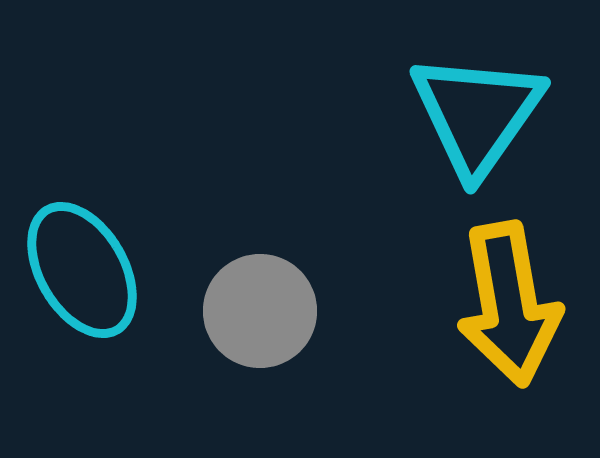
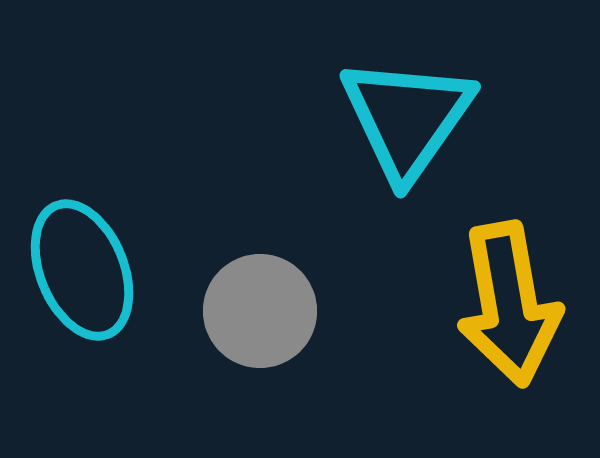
cyan triangle: moved 70 px left, 4 px down
cyan ellipse: rotated 8 degrees clockwise
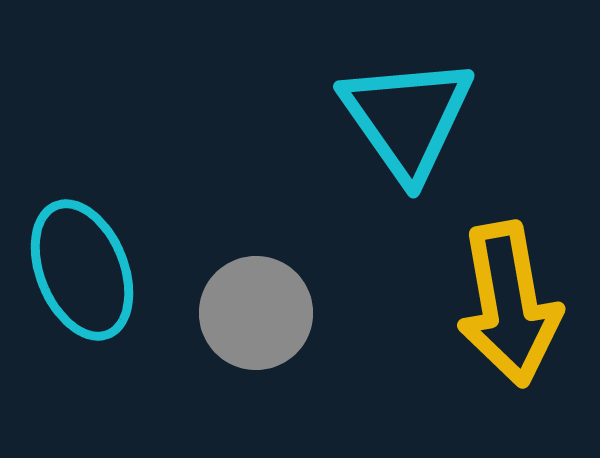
cyan triangle: rotated 10 degrees counterclockwise
gray circle: moved 4 px left, 2 px down
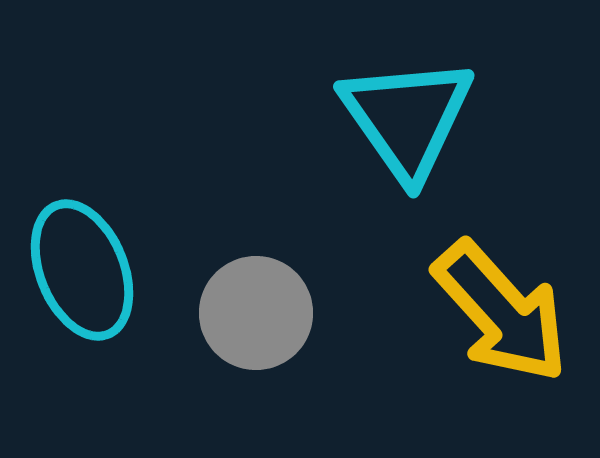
yellow arrow: moved 8 px left, 8 px down; rotated 32 degrees counterclockwise
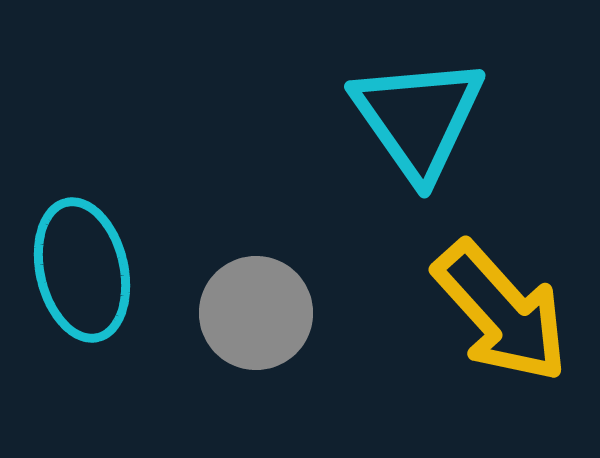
cyan triangle: moved 11 px right
cyan ellipse: rotated 9 degrees clockwise
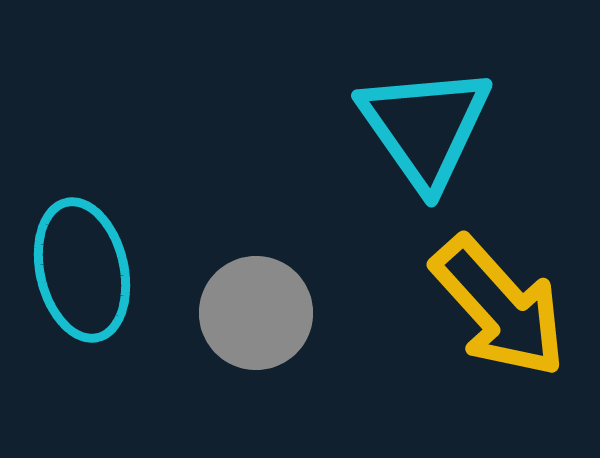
cyan triangle: moved 7 px right, 9 px down
yellow arrow: moved 2 px left, 5 px up
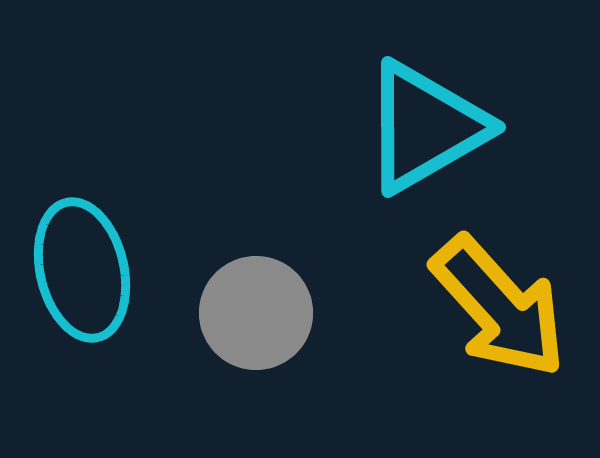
cyan triangle: rotated 35 degrees clockwise
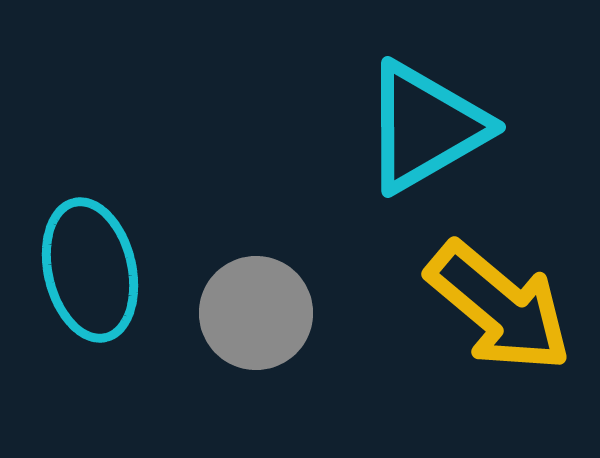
cyan ellipse: moved 8 px right
yellow arrow: rotated 8 degrees counterclockwise
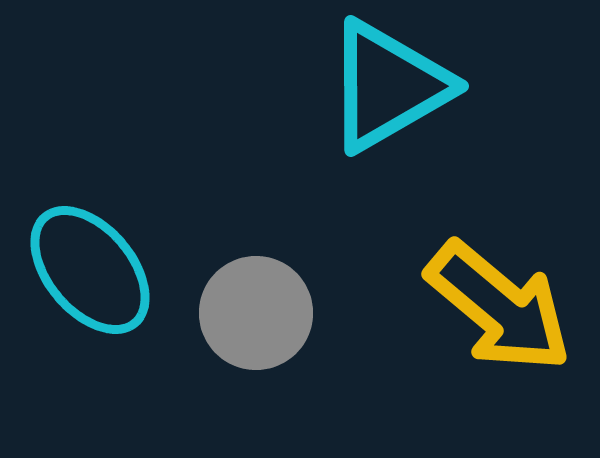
cyan triangle: moved 37 px left, 41 px up
cyan ellipse: rotated 27 degrees counterclockwise
